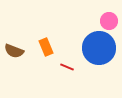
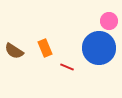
orange rectangle: moved 1 px left, 1 px down
brown semicircle: rotated 12 degrees clockwise
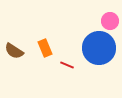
pink circle: moved 1 px right
red line: moved 2 px up
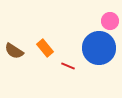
orange rectangle: rotated 18 degrees counterclockwise
red line: moved 1 px right, 1 px down
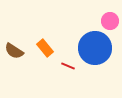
blue circle: moved 4 px left
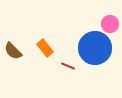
pink circle: moved 3 px down
brown semicircle: moved 1 px left; rotated 12 degrees clockwise
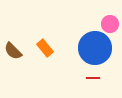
red line: moved 25 px right, 12 px down; rotated 24 degrees counterclockwise
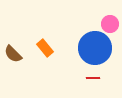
brown semicircle: moved 3 px down
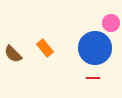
pink circle: moved 1 px right, 1 px up
